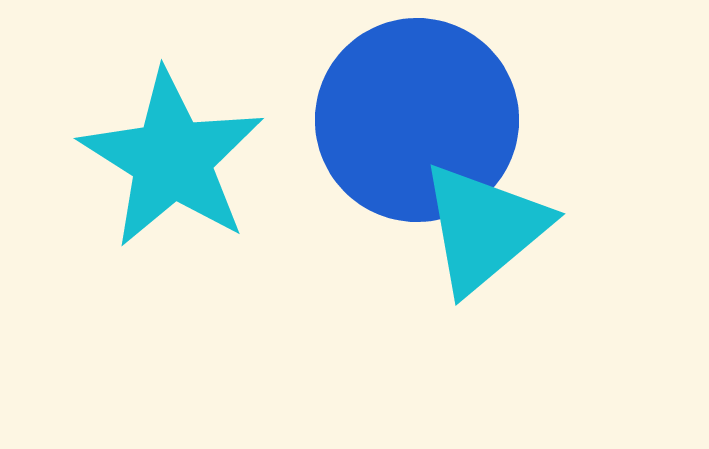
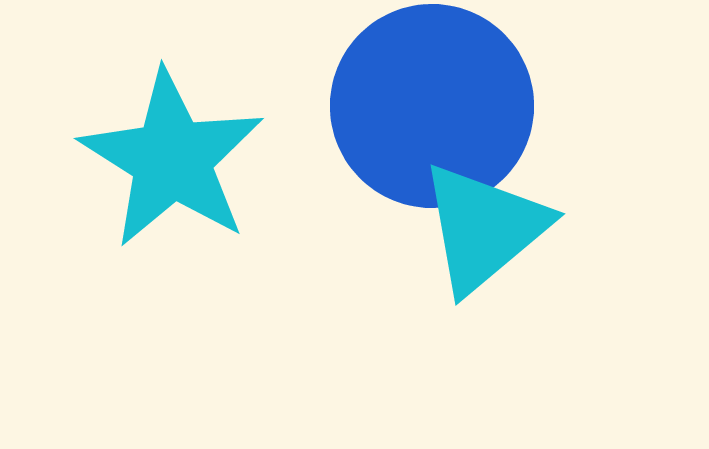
blue circle: moved 15 px right, 14 px up
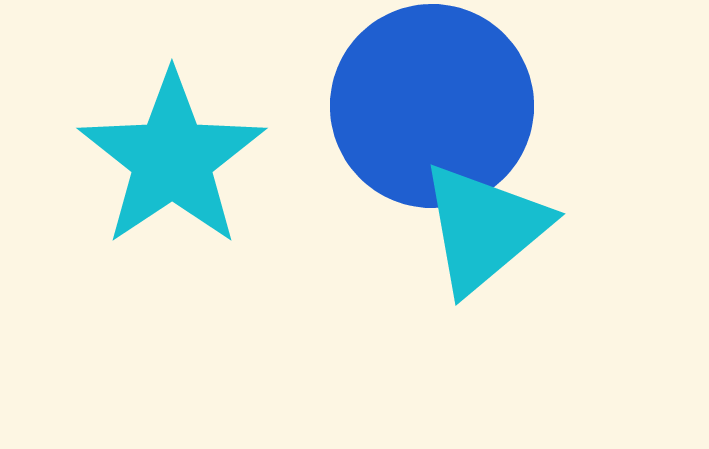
cyan star: rotated 6 degrees clockwise
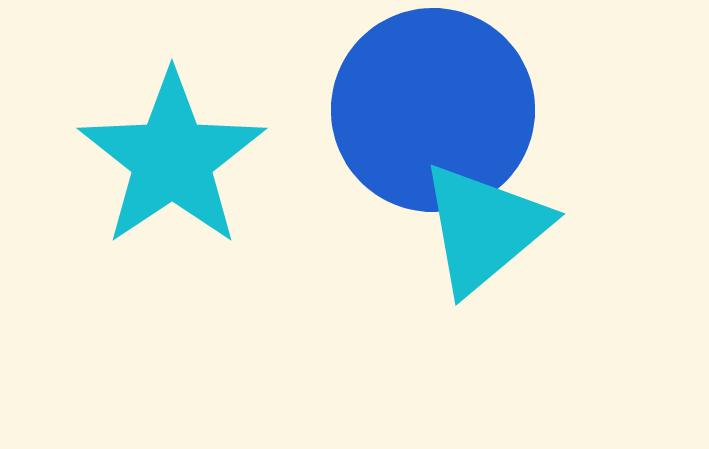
blue circle: moved 1 px right, 4 px down
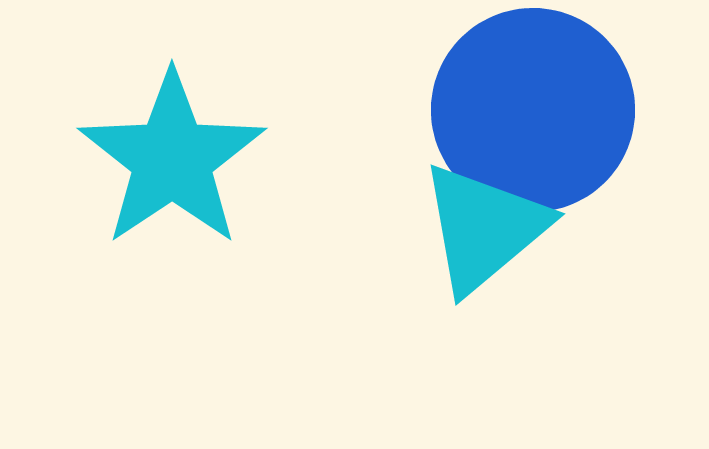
blue circle: moved 100 px right
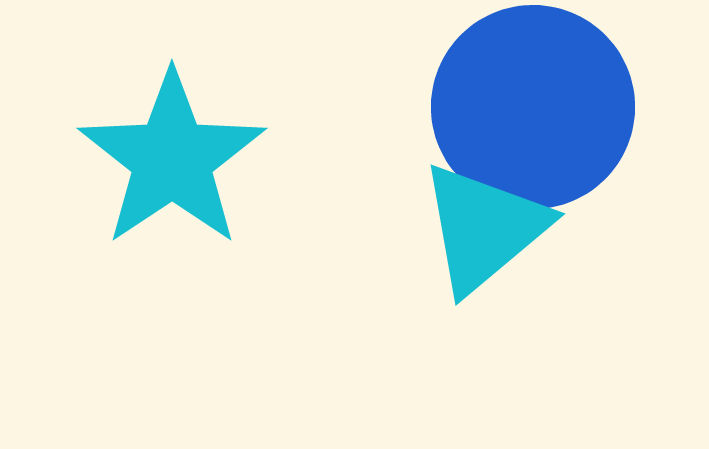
blue circle: moved 3 px up
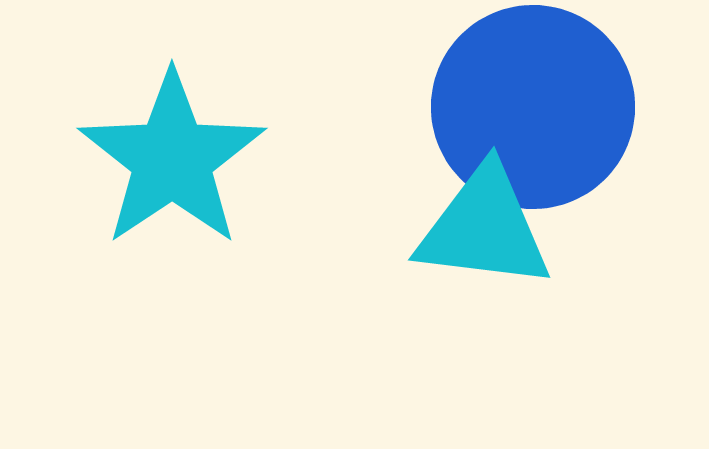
cyan triangle: rotated 47 degrees clockwise
